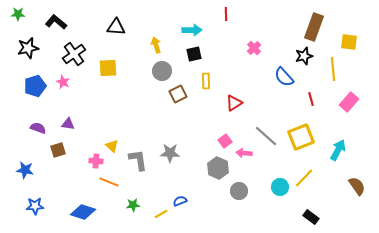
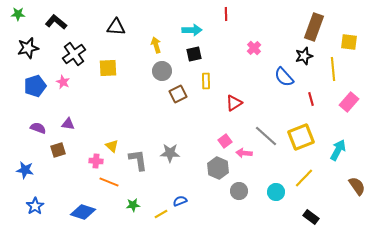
cyan circle at (280, 187): moved 4 px left, 5 px down
blue star at (35, 206): rotated 30 degrees counterclockwise
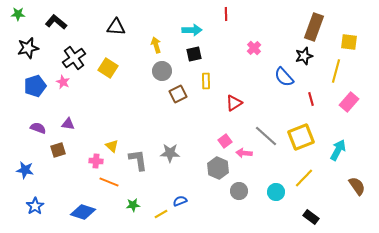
black cross at (74, 54): moved 4 px down
yellow square at (108, 68): rotated 36 degrees clockwise
yellow line at (333, 69): moved 3 px right, 2 px down; rotated 20 degrees clockwise
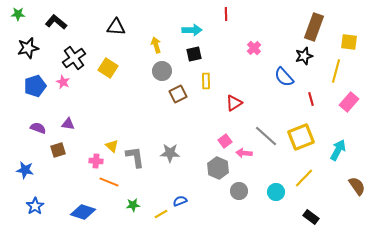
gray L-shape at (138, 160): moved 3 px left, 3 px up
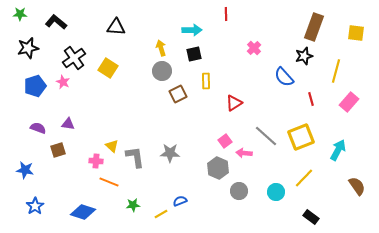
green star at (18, 14): moved 2 px right
yellow square at (349, 42): moved 7 px right, 9 px up
yellow arrow at (156, 45): moved 5 px right, 3 px down
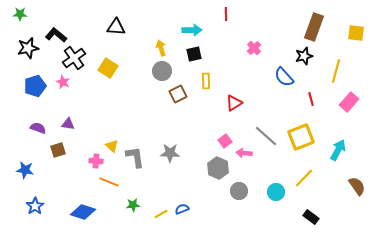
black L-shape at (56, 22): moved 13 px down
blue semicircle at (180, 201): moved 2 px right, 8 px down
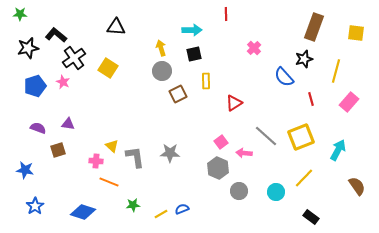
black star at (304, 56): moved 3 px down
pink square at (225, 141): moved 4 px left, 1 px down
